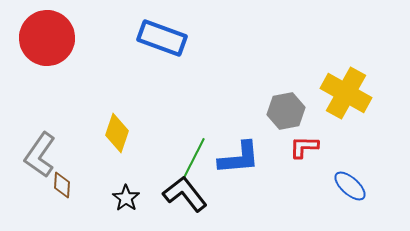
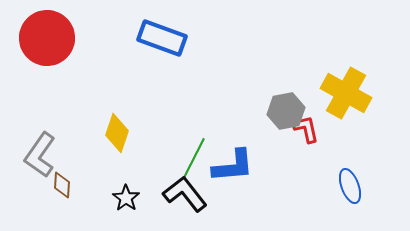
red L-shape: moved 2 px right, 18 px up; rotated 76 degrees clockwise
blue L-shape: moved 6 px left, 8 px down
blue ellipse: rotated 28 degrees clockwise
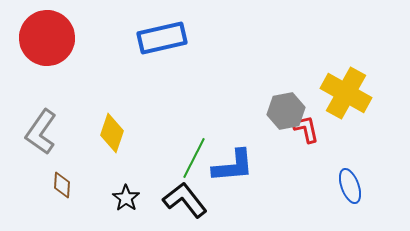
blue rectangle: rotated 33 degrees counterclockwise
yellow diamond: moved 5 px left
gray L-shape: moved 1 px right, 23 px up
black L-shape: moved 6 px down
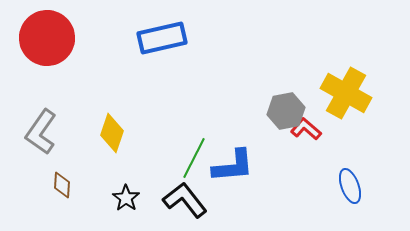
red L-shape: rotated 36 degrees counterclockwise
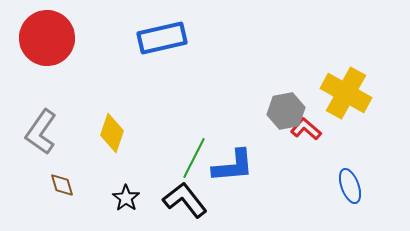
brown diamond: rotated 20 degrees counterclockwise
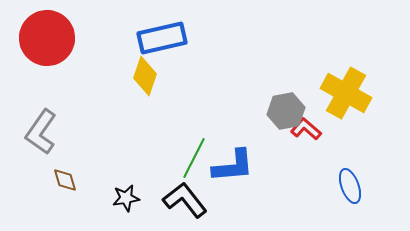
yellow diamond: moved 33 px right, 57 px up
brown diamond: moved 3 px right, 5 px up
black star: rotated 28 degrees clockwise
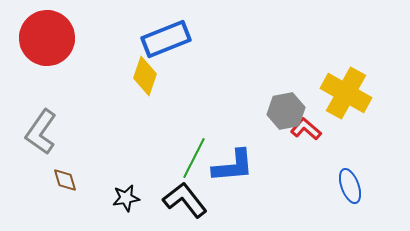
blue rectangle: moved 4 px right, 1 px down; rotated 9 degrees counterclockwise
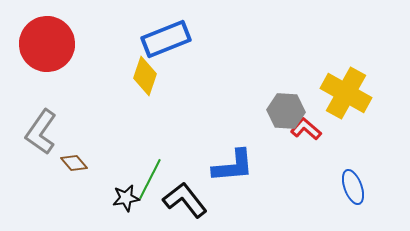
red circle: moved 6 px down
gray hexagon: rotated 15 degrees clockwise
green line: moved 44 px left, 21 px down
brown diamond: moved 9 px right, 17 px up; rotated 24 degrees counterclockwise
blue ellipse: moved 3 px right, 1 px down
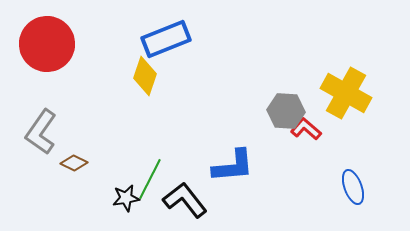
brown diamond: rotated 24 degrees counterclockwise
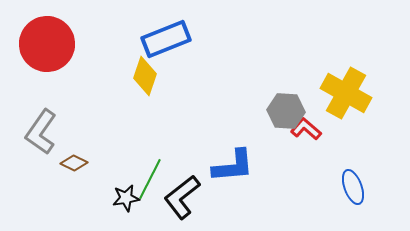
black L-shape: moved 3 px left, 3 px up; rotated 90 degrees counterclockwise
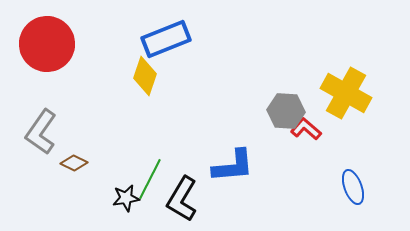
black L-shape: moved 2 px down; rotated 21 degrees counterclockwise
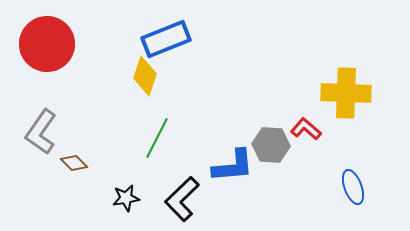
yellow cross: rotated 27 degrees counterclockwise
gray hexagon: moved 15 px left, 34 px down
brown diamond: rotated 20 degrees clockwise
green line: moved 7 px right, 41 px up
black L-shape: rotated 15 degrees clockwise
